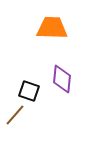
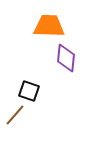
orange trapezoid: moved 3 px left, 2 px up
purple diamond: moved 4 px right, 21 px up
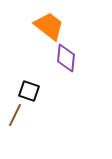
orange trapezoid: rotated 36 degrees clockwise
brown line: rotated 15 degrees counterclockwise
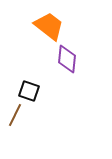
purple diamond: moved 1 px right, 1 px down
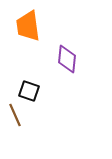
orange trapezoid: moved 21 px left; rotated 136 degrees counterclockwise
brown line: rotated 50 degrees counterclockwise
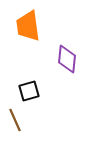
black square: rotated 35 degrees counterclockwise
brown line: moved 5 px down
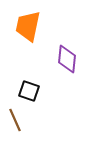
orange trapezoid: rotated 20 degrees clockwise
black square: rotated 35 degrees clockwise
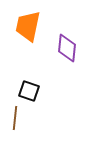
purple diamond: moved 11 px up
brown line: moved 2 px up; rotated 30 degrees clockwise
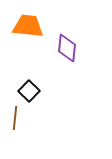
orange trapezoid: rotated 84 degrees clockwise
black square: rotated 25 degrees clockwise
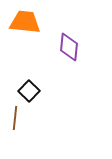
orange trapezoid: moved 3 px left, 4 px up
purple diamond: moved 2 px right, 1 px up
